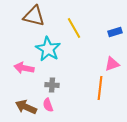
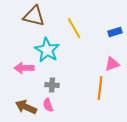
cyan star: moved 1 px left, 1 px down
pink arrow: rotated 12 degrees counterclockwise
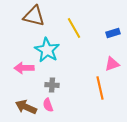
blue rectangle: moved 2 px left, 1 px down
orange line: rotated 20 degrees counterclockwise
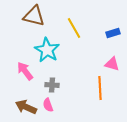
pink triangle: rotated 35 degrees clockwise
pink arrow: moved 1 px right, 3 px down; rotated 54 degrees clockwise
orange line: rotated 10 degrees clockwise
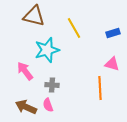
cyan star: rotated 25 degrees clockwise
